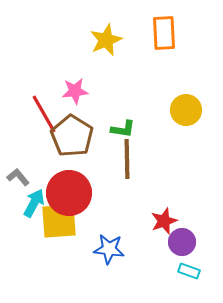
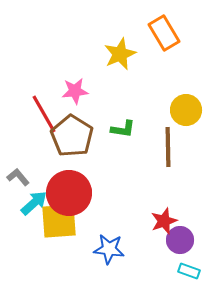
orange rectangle: rotated 28 degrees counterclockwise
yellow star: moved 14 px right, 14 px down
brown line: moved 41 px right, 12 px up
cyan arrow: rotated 20 degrees clockwise
purple circle: moved 2 px left, 2 px up
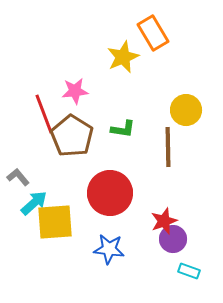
orange rectangle: moved 11 px left
yellow star: moved 3 px right, 3 px down
red line: rotated 9 degrees clockwise
red circle: moved 41 px right
yellow square: moved 4 px left, 1 px down
purple circle: moved 7 px left, 1 px up
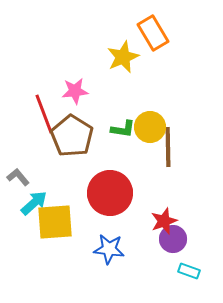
yellow circle: moved 36 px left, 17 px down
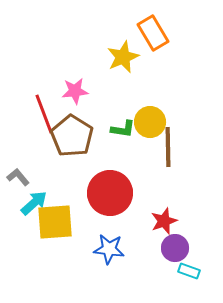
yellow circle: moved 5 px up
purple circle: moved 2 px right, 9 px down
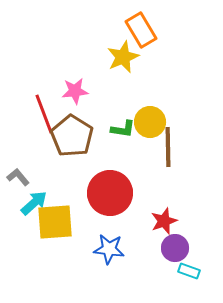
orange rectangle: moved 12 px left, 3 px up
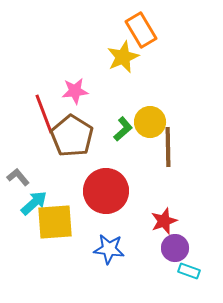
green L-shape: rotated 50 degrees counterclockwise
red circle: moved 4 px left, 2 px up
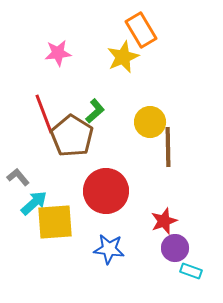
pink star: moved 17 px left, 38 px up
green L-shape: moved 28 px left, 18 px up
cyan rectangle: moved 2 px right
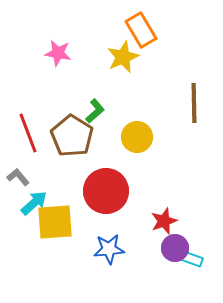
pink star: rotated 16 degrees clockwise
red line: moved 16 px left, 19 px down
yellow circle: moved 13 px left, 15 px down
brown line: moved 26 px right, 44 px up
blue star: rotated 12 degrees counterclockwise
cyan rectangle: moved 1 px right, 12 px up
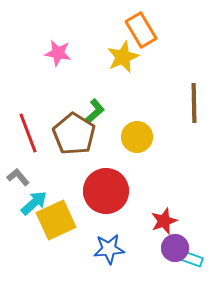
brown pentagon: moved 2 px right, 2 px up
yellow square: moved 1 px right, 2 px up; rotated 21 degrees counterclockwise
